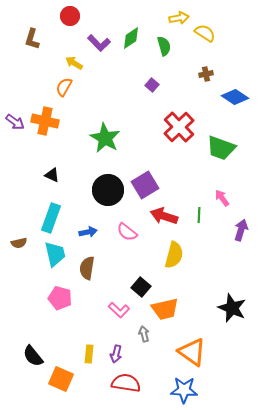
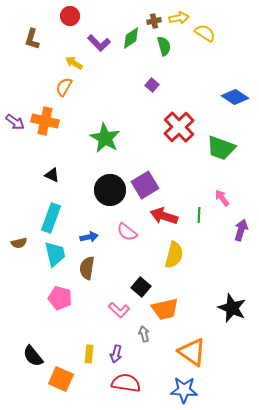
brown cross at (206, 74): moved 52 px left, 53 px up
black circle at (108, 190): moved 2 px right
blue arrow at (88, 232): moved 1 px right, 5 px down
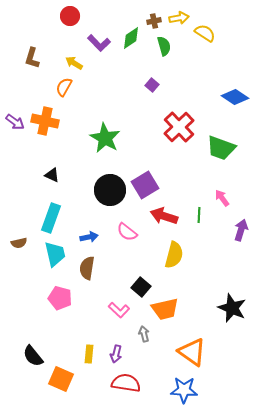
brown L-shape at (32, 39): moved 19 px down
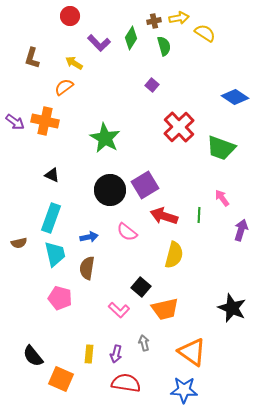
green diamond at (131, 38): rotated 25 degrees counterclockwise
orange semicircle at (64, 87): rotated 24 degrees clockwise
gray arrow at (144, 334): moved 9 px down
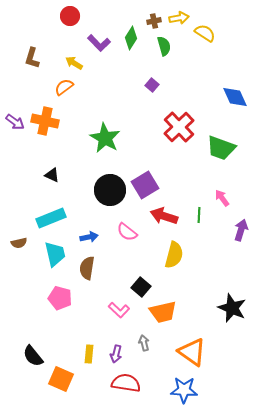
blue diamond at (235, 97): rotated 32 degrees clockwise
cyan rectangle at (51, 218): rotated 48 degrees clockwise
orange trapezoid at (165, 309): moved 2 px left, 3 px down
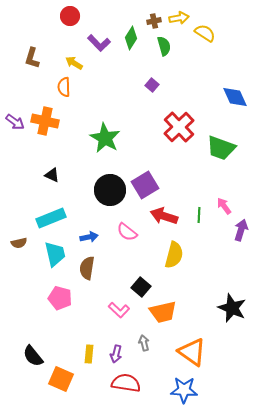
orange semicircle at (64, 87): rotated 54 degrees counterclockwise
pink arrow at (222, 198): moved 2 px right, 8 px down
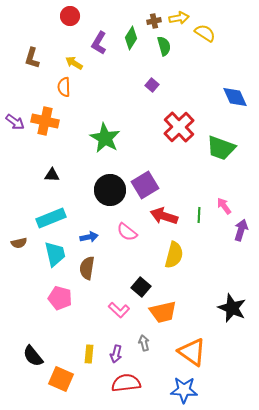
purple L-shape at (99, 43): rotated 75 degrees clockwise
black triangle at (52, 175): rotated 21 degrees counterclockwise
red semicircle at (126, 383): rotated 16 degrees counterclockwise
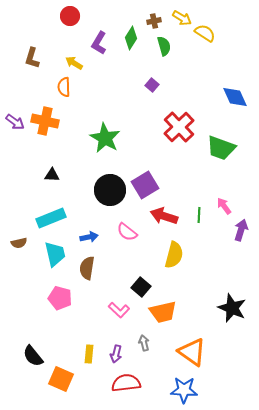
yellow arrow at (179, 18): moved 3 px right; rotated 42 degrees clockwise
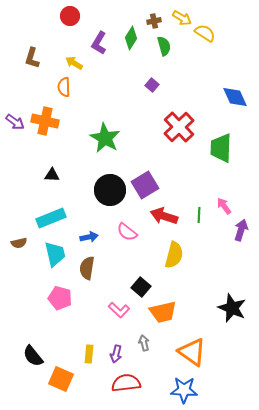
green trapezoid at (221, 148): rotated 72 degrees clockwise
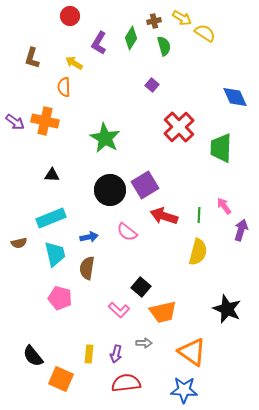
yellow semicircle at (174, 255): moved 24 px right, 3 px up
black star at (232, 308): moved 5 px left, 1 px down
gray arrow at (144, 343): rotated 105 degrees clockwise
